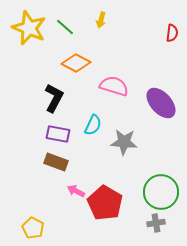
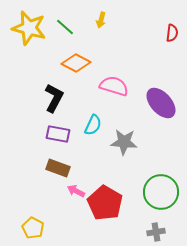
yellow star: rotated 8 degrees counterclockwise
brown rectangle: moved 2 px right, 6 px down
gray cross: moved 9 px down
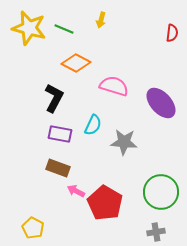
green line: moved 1 px left, 2 px down; rotated 18 degrees counterclockwise
purple rectangle: moved 2 px right
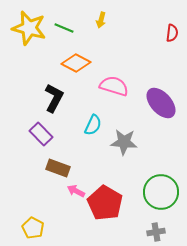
green line: moved 1 px up
purple rectangle: moved 19 px left; rotated 35 degrees clockwise
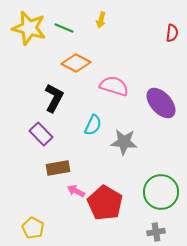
brown rectangle: rotated 30 degrees counterclockwise
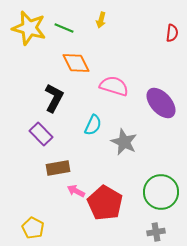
orange diamond: rotated 36 degrees clockwise
gray star: rotated 20 degrees clockwise
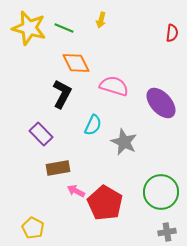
black L-shape: moved 8 px right, 4 px up
gray cross: moved 11 px right
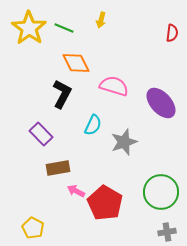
yellow star: rotated 20 degrees clockwise
gray star: rotated 28 degrees clockwise
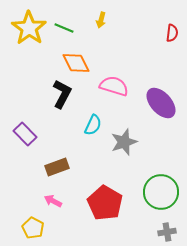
purple rectangle: moved 16 px left
brown rectangle: moved 1 px left, 1 px up; rotated 10 degrees counterclockwise
pink arrow: moved 23 px left, 10 px down
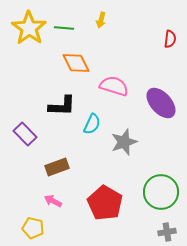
green line: rotated 18 degrees counterclockwise
red semicircle: moved 2 px left, 6 px down
black L-shape: moved 12 px down; rotated 64 degrees clockwise
cyan semicircle: moved 1 px left, 1 px up
yellow pentagon: rotated 15 degrees counterclockwise
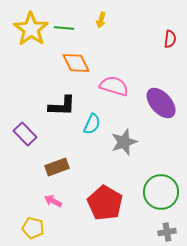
yellow star: moved 2 px right, 1 px down
